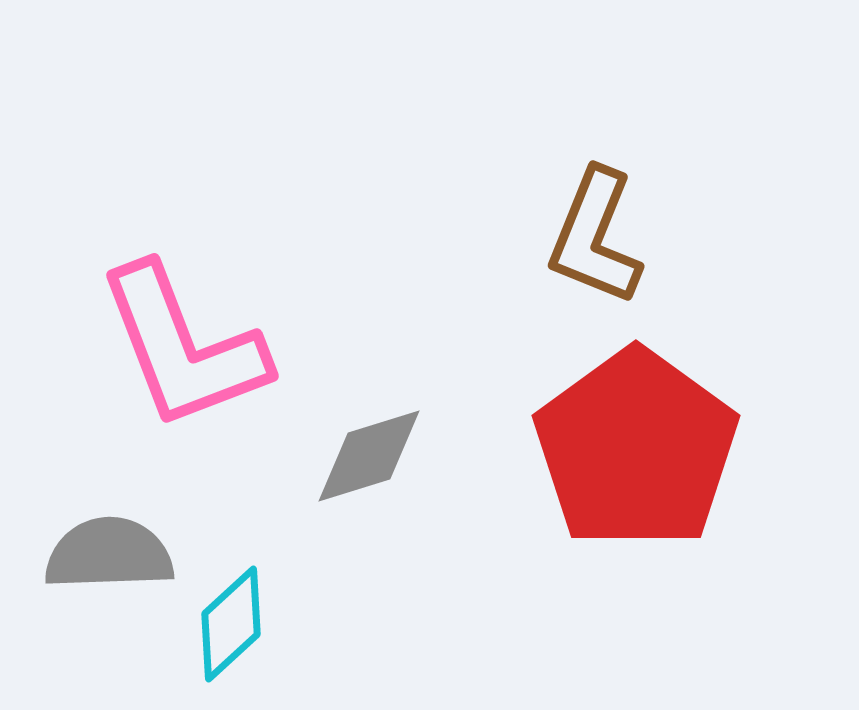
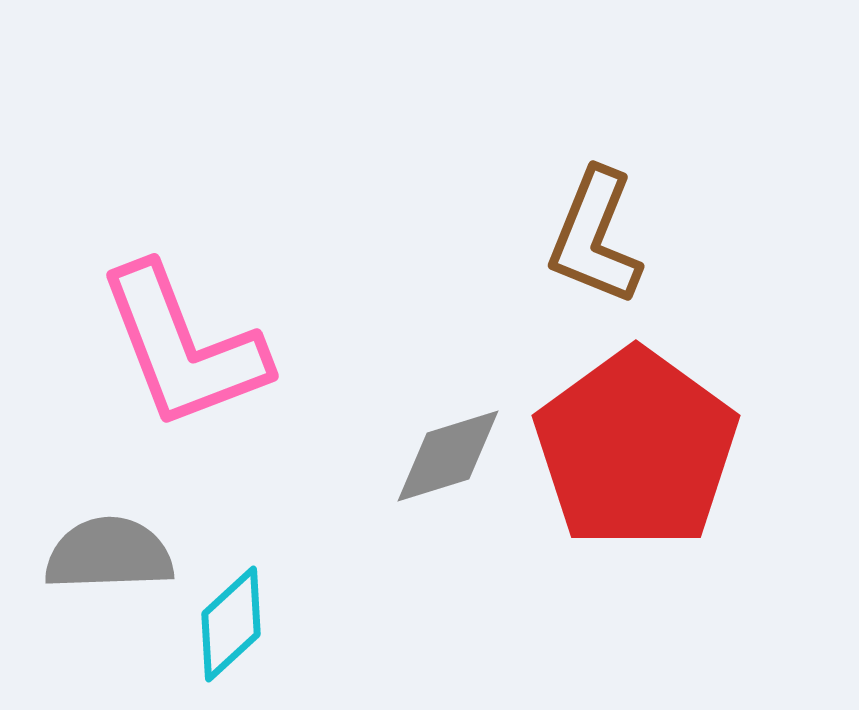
gray diamond: moved 79 px right
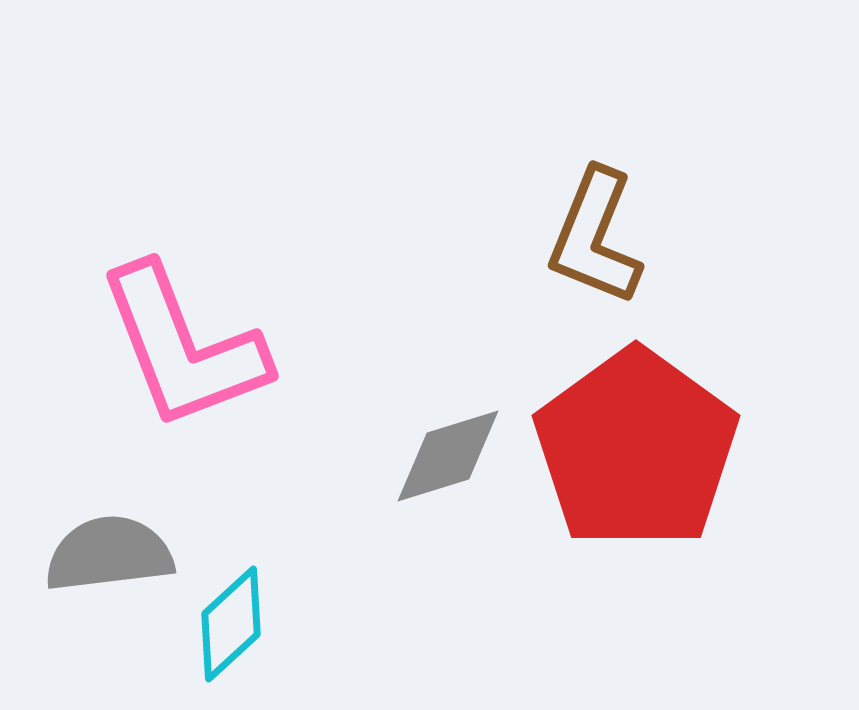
gray semicircle: rotated 5 degrees counterclockwise
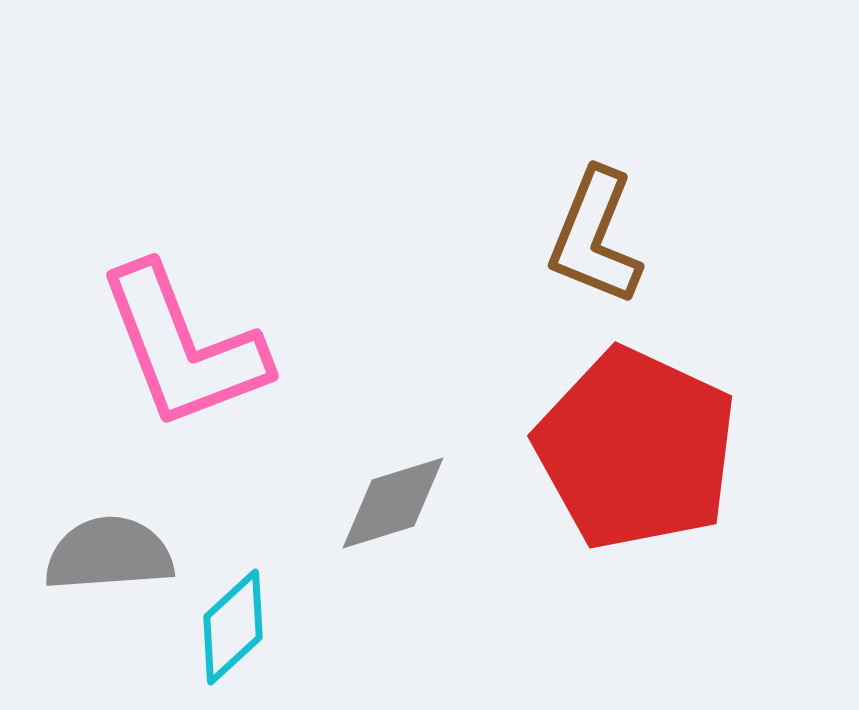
red pentagon: rotated 11 degrees counterclockwise
gray diamond: moved 55 px left, 47 px down
gray semicircle: rotated 3 degrees clockwise
cyan diamond: moved 2 px right, 3 px down
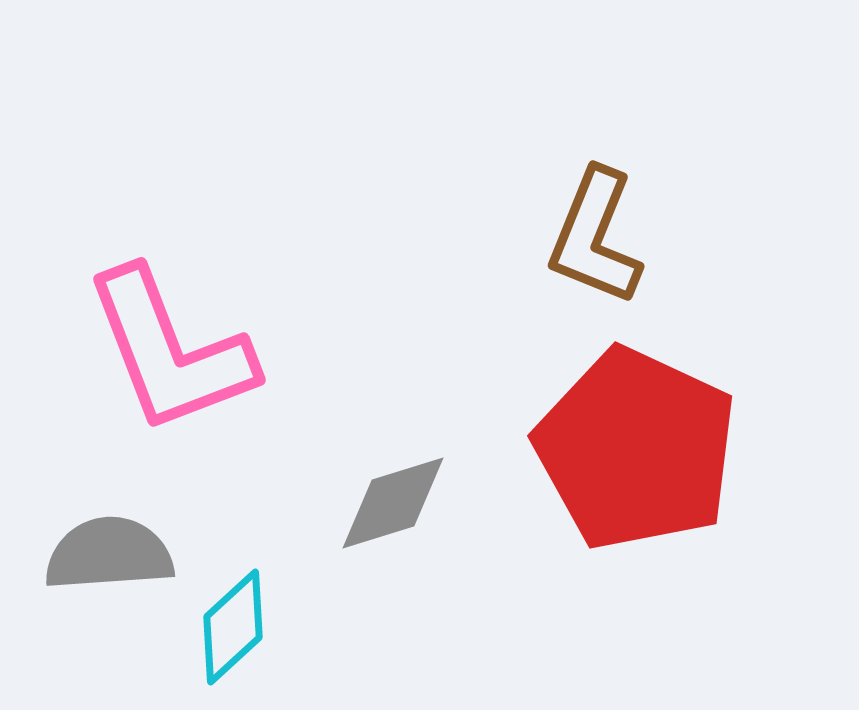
pink L-shape: moved 13 px left, 4 px down
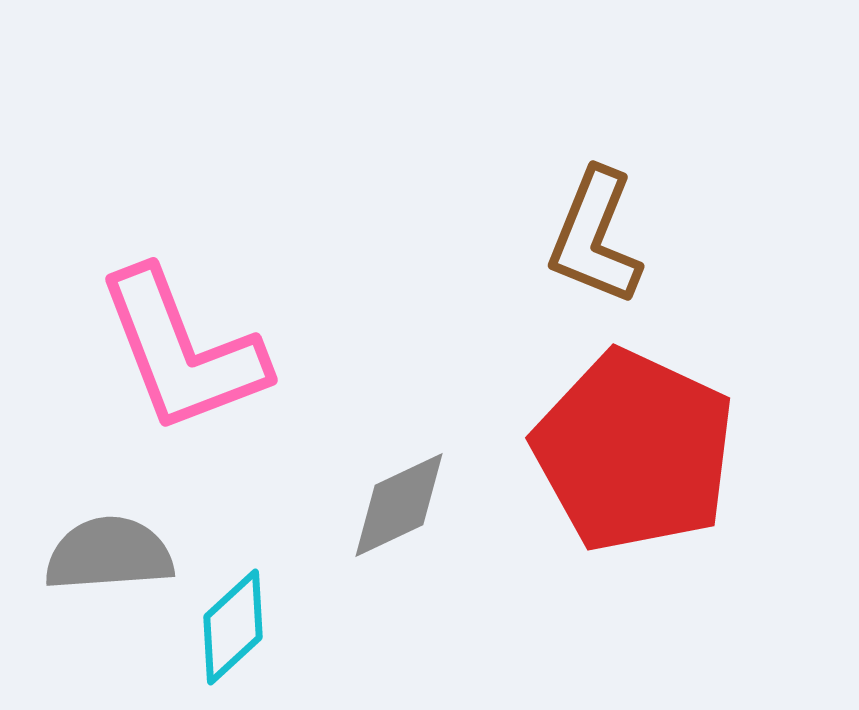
pink L-shape: moved 12 px right
red pentagon: moved 2 px left, 2 px down
gray diamond: moved 6 px right, 2 px down; rotated 8 degrees counterclockwise
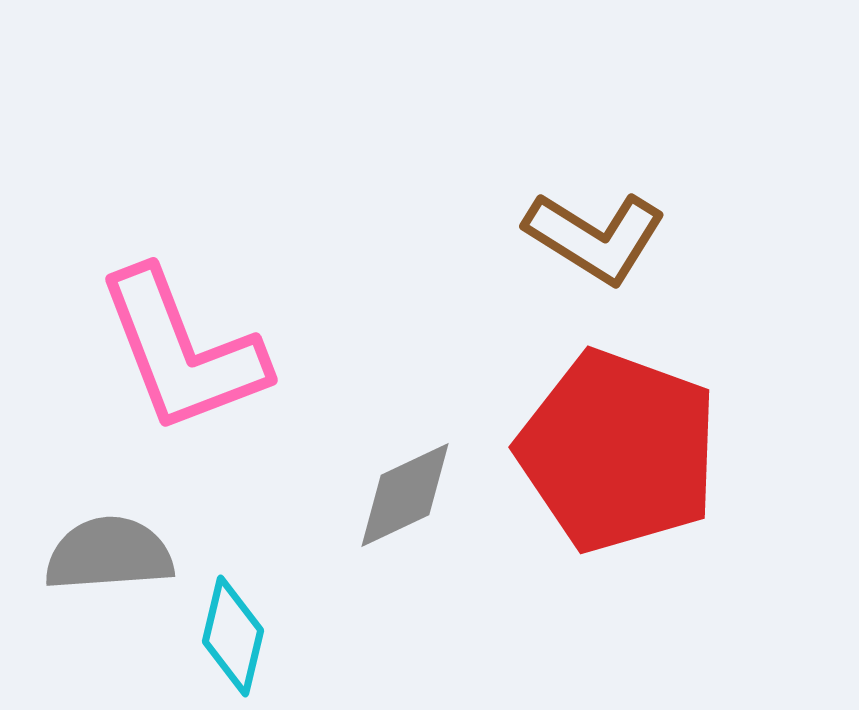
brown L-shape: rotated 80 degrees counterclockwise
red pentagon: moved 16 px left; rotated 5 degrees counterclockwise
gray diamond: moved 6 px right, 10 px up
cyan diamond: moved 9 px down; rotated 34 degrees counterclockwise
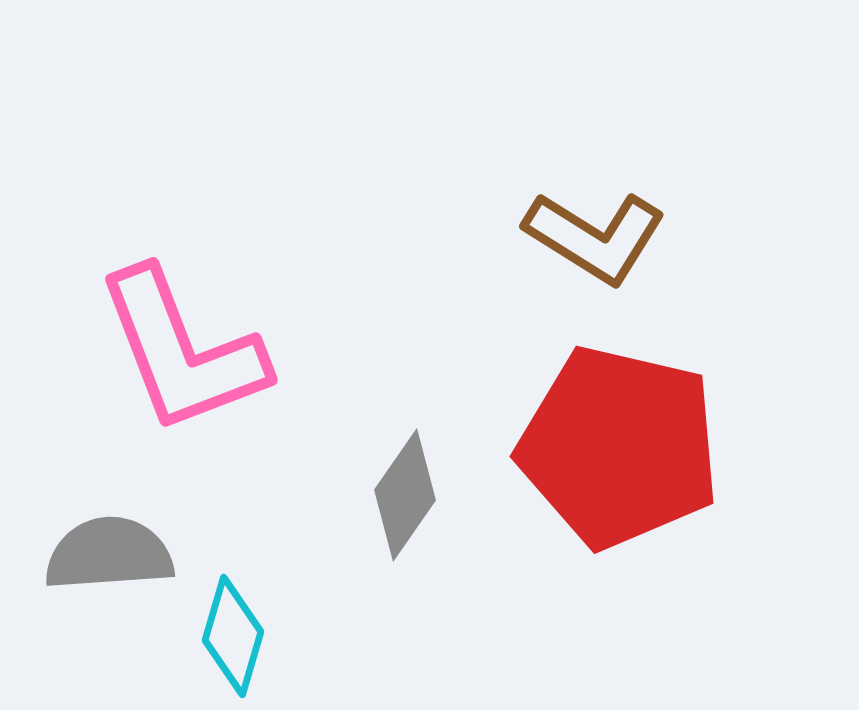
red pentagon: moved 1 px right, 4 px up; rotated 7 degrees counterclockwise
gray diamond: rotated 30 degrees counterclockwise
cyan diamond: rotated 3 degrees clockwise
